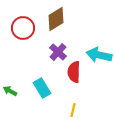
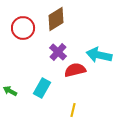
red semicircle: moved 1 px right, 2 px up; rotated 75 degrees clockwise
cyan rectangle: rotated 60 degrees clockwise
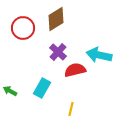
yellow line: moved 2 px left, 1 px up
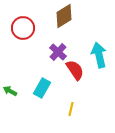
brown diamond: moved 8 px right, 3 px up
cyan arrow: rotated 65 degrees clockwise
red semicircle: rotated 70 degrees clockwise
